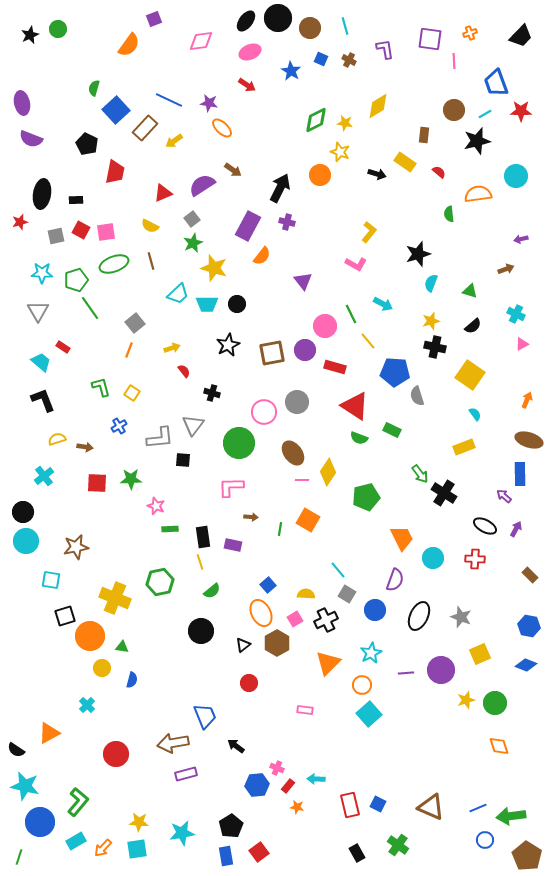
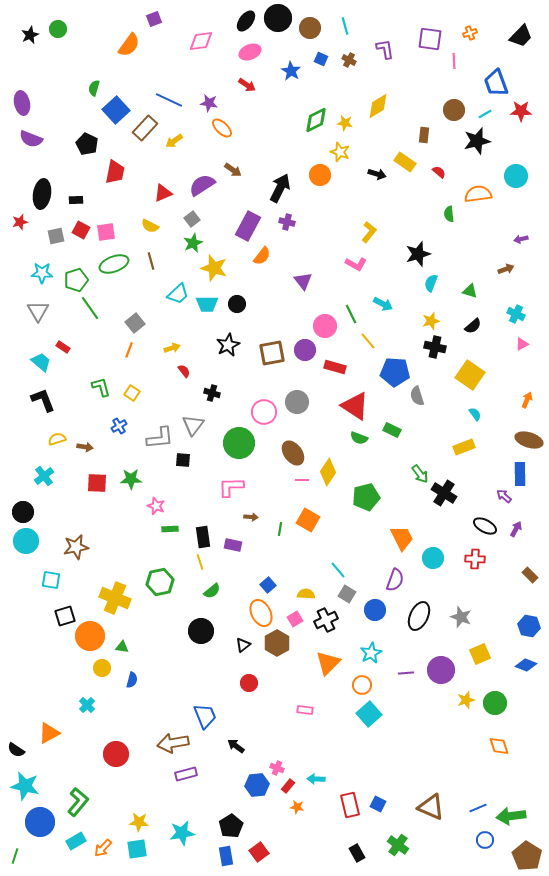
green line at (19, 857): moved 4 px left, 1 px up
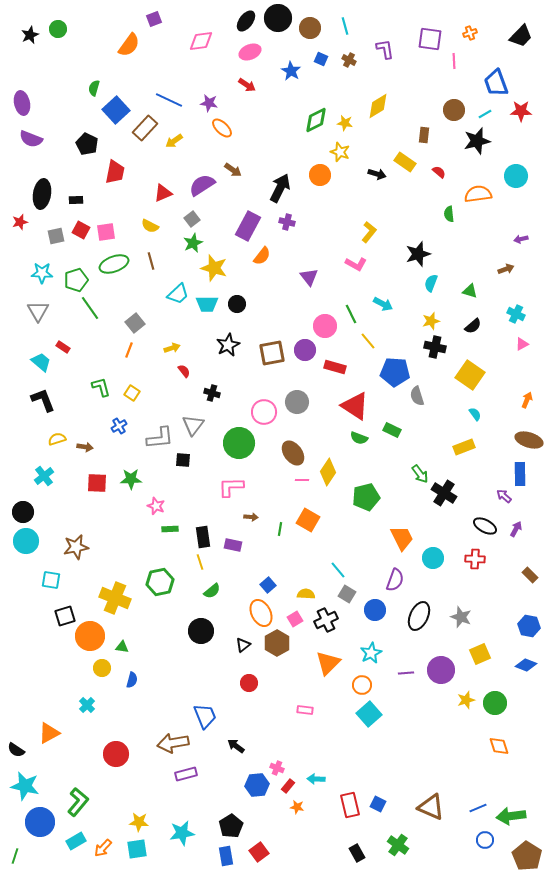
purple triangle at (303, 281): moved 6 px right, 4 px up
